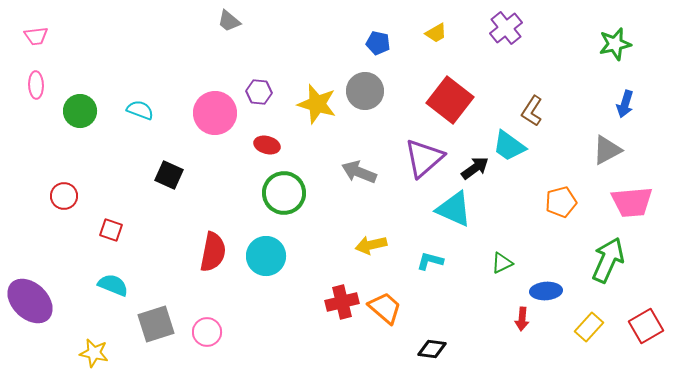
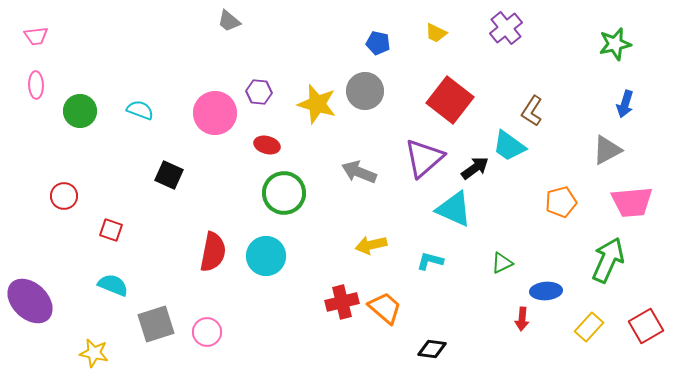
yellow trapezoid at (436, 33): rotated 55 degrees clockwise
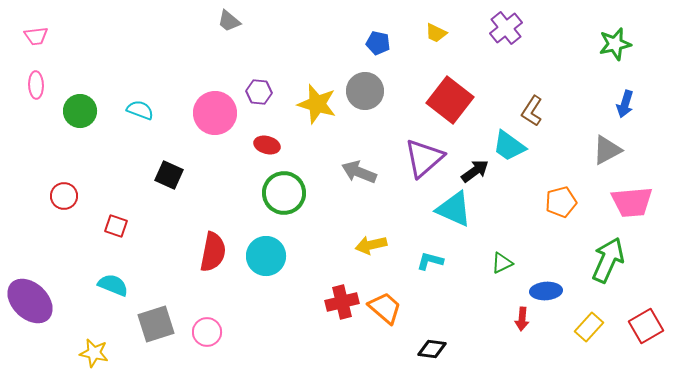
black arrow at (475, 168): moved 3 px down
red square at (111, 230): moved 5 px right, 4 px up
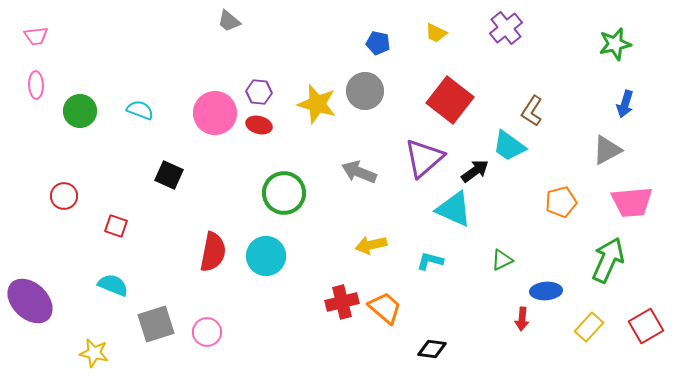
red ellipse at (267, 145): moved 8 px left, 20 px up
green triangle at (502, 263): moved 3 px up
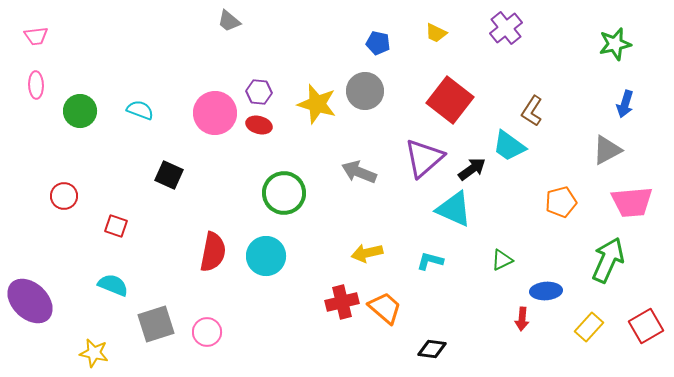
black arrow at (475, 171): moved 3 px left, 2 px up
yellow arrow at (371, 245): moved 4 px left, 8 px down
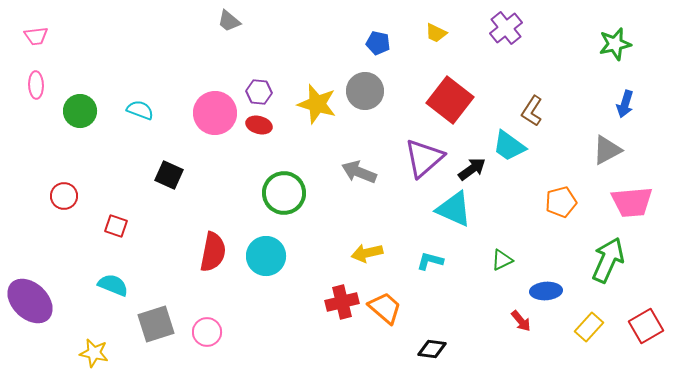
red arrow at (522, 319): moved 1 px left, 2 px down; rotated 45 degrees counterclockwise
